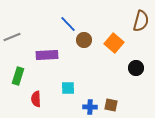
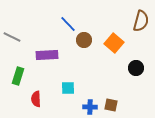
gray line: rotated 48 degrees clockwise
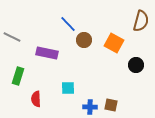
orange square: rotated 12 degrees counterclockwise
purple rectangle: moved 2 px up; rotated 15 degrees clockwise
black circle: moved 3 px up
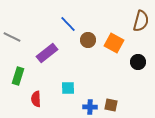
brown circle: moved 4 px right
purple rectangle: rotated 50 degrees counterclockwise
black circle: moved 2 px right, 3 px up
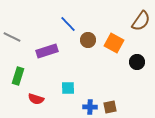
brown semicircle: rotated 20 degrees clockwise
purple rectangle: moved 2 px up; rotated 20 degrees clockwise
black circle: moved 1 px left
red semicircle: rotated 70 degrees counterclockwise
brown square: moved 1 px left, 2 px down; rotated 24 degrees counterclockwise
